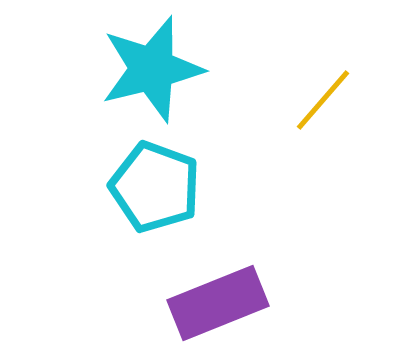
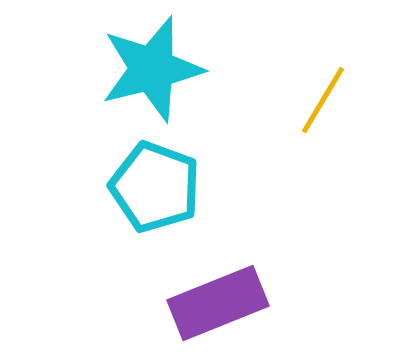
yellow line: rotated 10 degrees counterclockwise
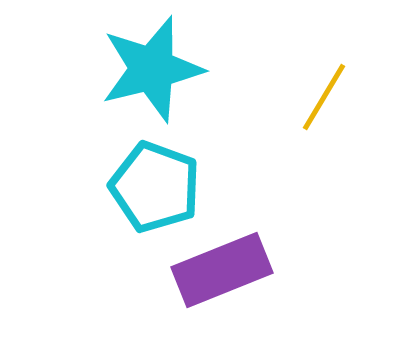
yellow line: moved 1 px right, 3 px up
purple rectangle: moved 4 px right, 33 px up
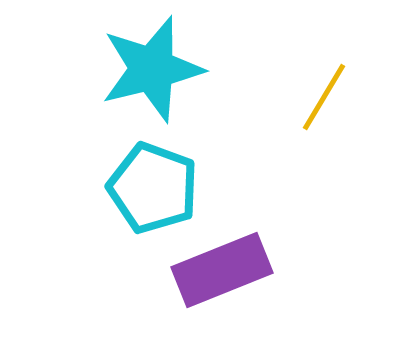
cyan pentagon: moved 2 px left, 1 px down
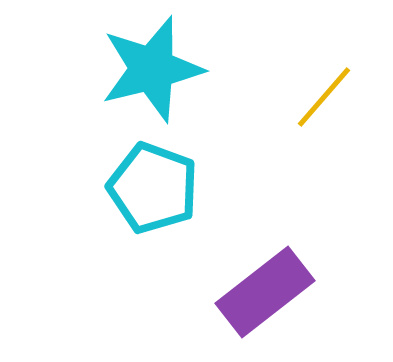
yellow line: rotated 10 degrees clockwise
purple rectangle: moved 43 px right, 22 px down; rotated 16 degrees counterclockwise
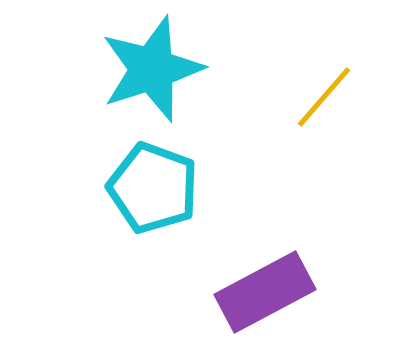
cyan star: rotated 4 degrees counterclockwise
purple rectangle: rotated 10 degrees clockwise
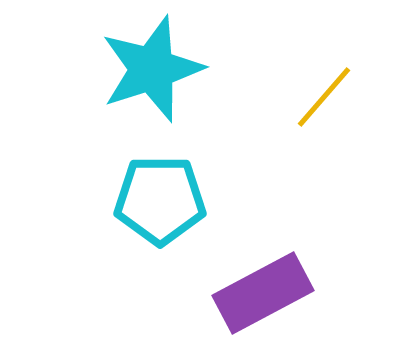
cyan pentagon: moved 7 px right, 12 px down; rotated 20 degrees counterclockwise
purple rectangle: moved 2 px left, 1 px down
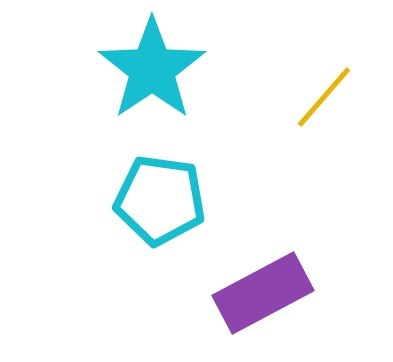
cyan star: rotated 16 degrees counterclockwise
cyan pentagon: rotated 8 degrees clockwise
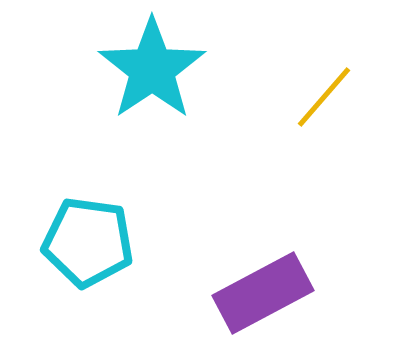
cyan pentagon: moved 72 px left, 42 px down
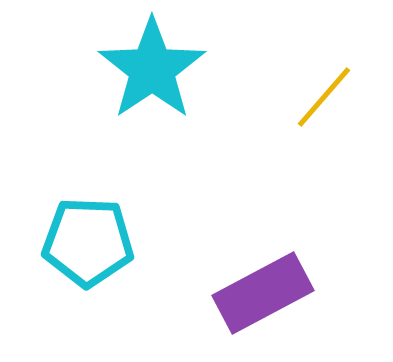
cyan pentagon: rotated 6 degrees counterclockwise
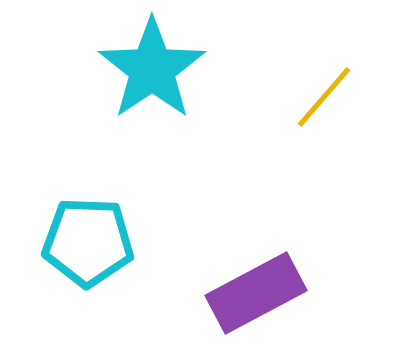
purple rectangle: moved 7 px left
